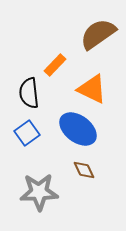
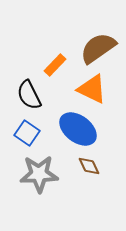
brown semicircle: moved 14 px down
black semicircle: moved 2 px down; rotated 20 degrees counterclockwise
blue square: rotated 20 degrees counterclockwise
brown diamond: moved 5 px right, 4 px up
gray star: moved 18 px up
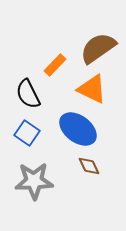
black semicircle: moved 1 px left, 1 px up
gray star: moved 5 px left, 7 px down
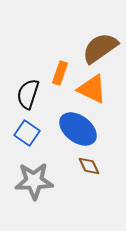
brown semicircle: moved 2 px right
orange rectangle: moved 5 px right, 8 px down; rotated 25 degrees counterclockwise
black semicircle: rotated 44 degrees clockwise
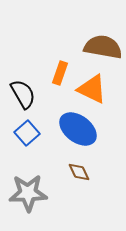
brown semicircle: moved 3 px right, 1 px up; rotated 45 degrees clockwise
black semicircle: moved 5 px left; rotated 132 degrees clockwise
blue square: rotated 15 degrees clockwise
brown diamond: moved 10 px left, 6 px down
gray star: moved 6 px left, 12 px down
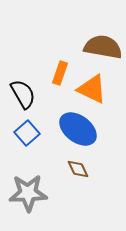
brown diamond: moved 1 px left, 3 px up
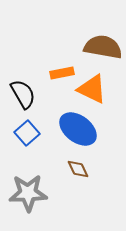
orange rectangle: moved 2 px right; rotated 60 degrees clockwise
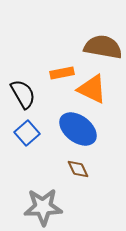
gray star: moved 15 px right, 14 px down
